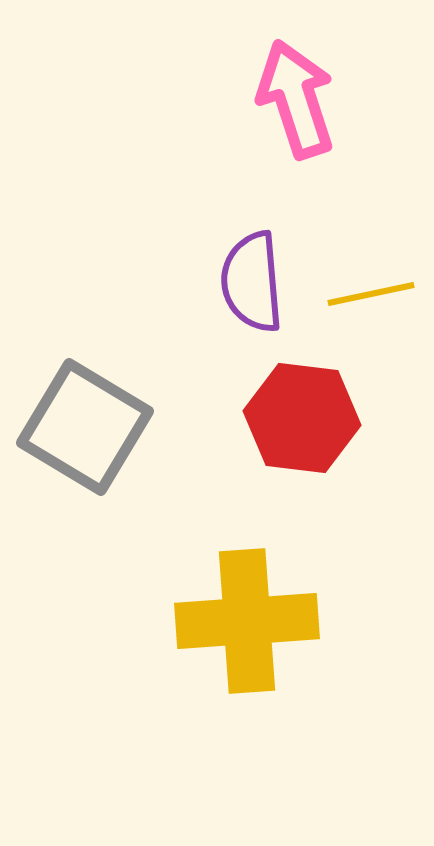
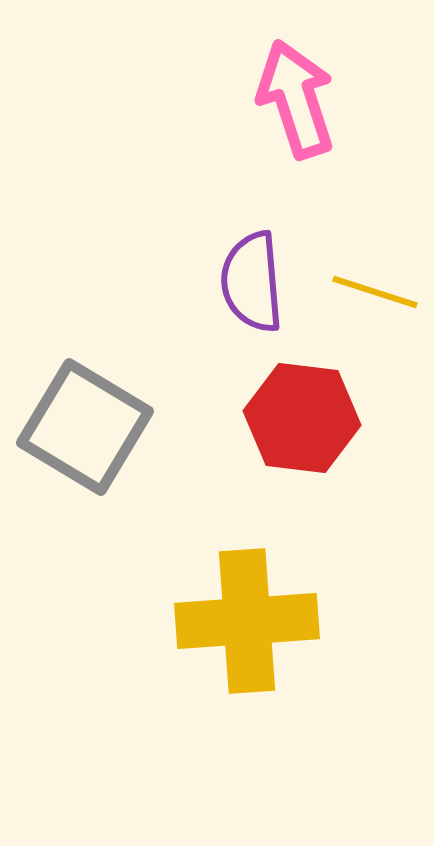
yellow line: moved 4 px right, 2 px up; rotated 30 degrees clockwise
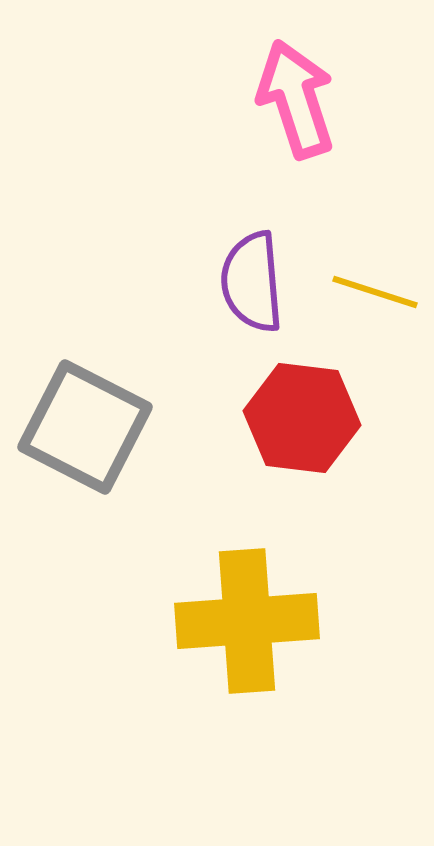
gray square: rotated 4 degrees counterclockwise
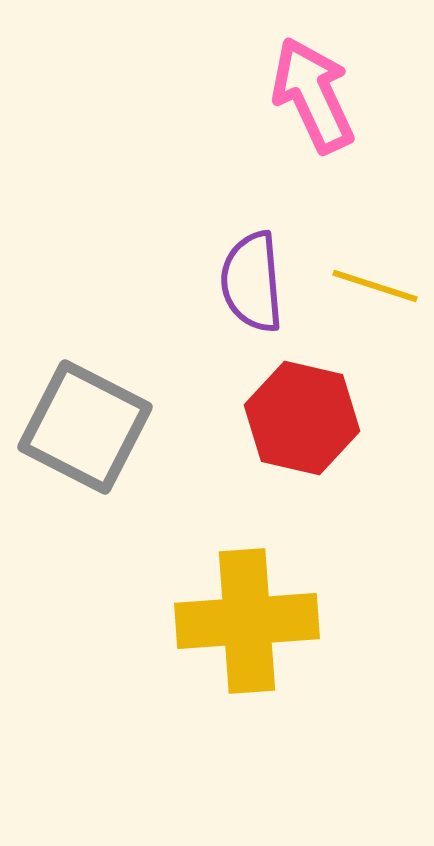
pink arrow: moved 17 px right, 4 px up; rotated 7 degrees counterclockwise
yellow line: moved 6 px up
red hexagon: rotated 6 degrees clockwise
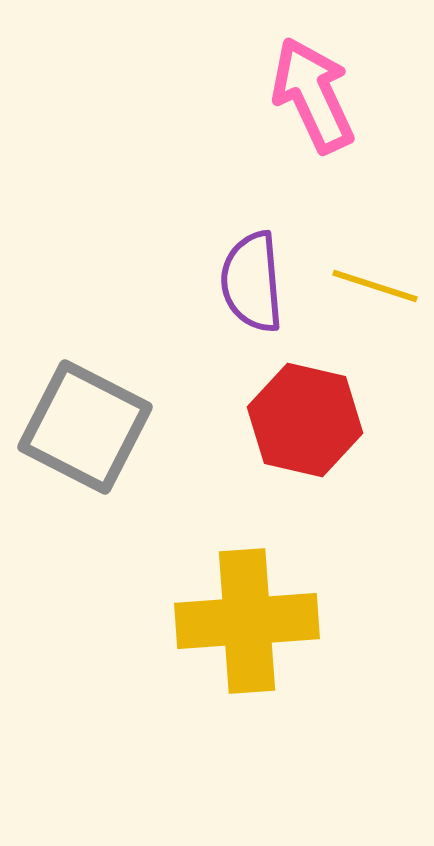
red hexagon: moved 3 px right, 2 px down
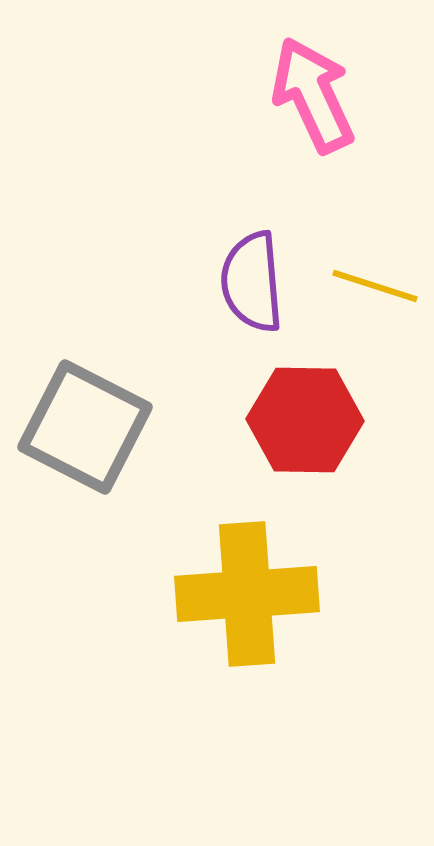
red hexagon: rotated 12 degrees counterclockwise
yellow cross: moved 27 px up
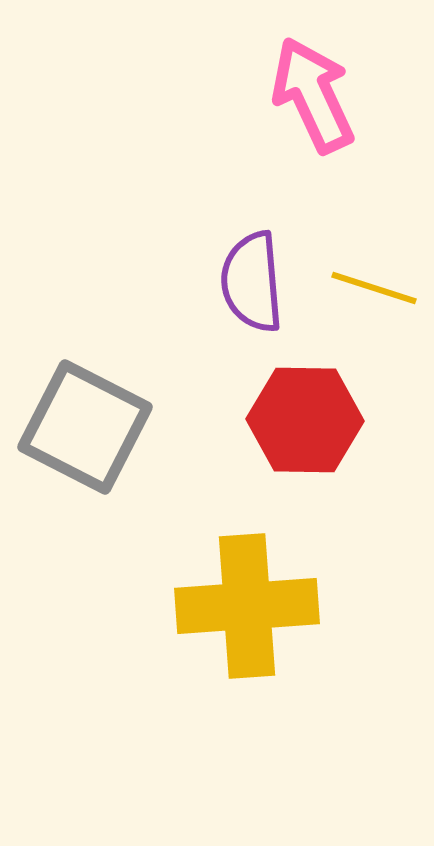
yellow line: moved 1 px left, 2 px down
yellow cross: moved 12 px down
